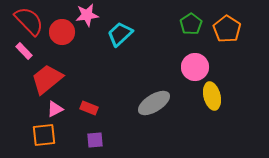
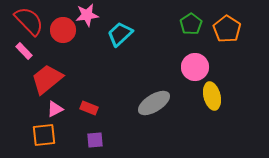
red circle: moved 1 px right, 2 px up
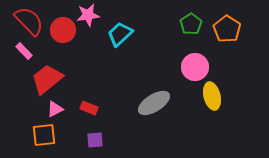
pink star: moved 1 px right
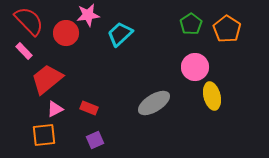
red circle: moved 3 px right, 3 px down
purple square: rotated 18 degrees counterclockwise
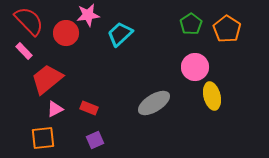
orange square: moved 1 px left, 3 px down
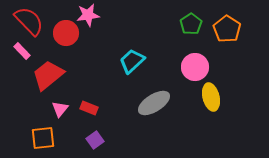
cyan trapezoid: moved 12 px right, 27 px down
pink rectangle: moved 2 px left
red trapezoid: moved 1 px right, 4 px up
yellow ellipse: moved 1 px left, 1 px down
pink triangle: moved 5 px right; rotated 24 degrees counterclockwise
purple square: rotated 12 degrees counterclockwise
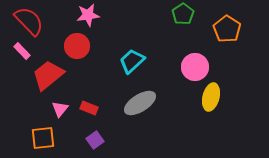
green pentagon: moved 8 px left, 10 px up
red circle: moved 11 px right, 13 px down
yellow ellipse: rotated 28 degrees clockwise
gray ellipse: moved 14 px left
